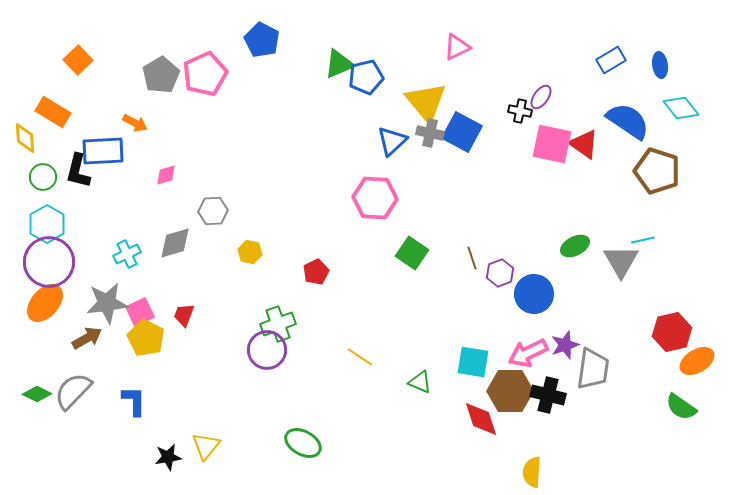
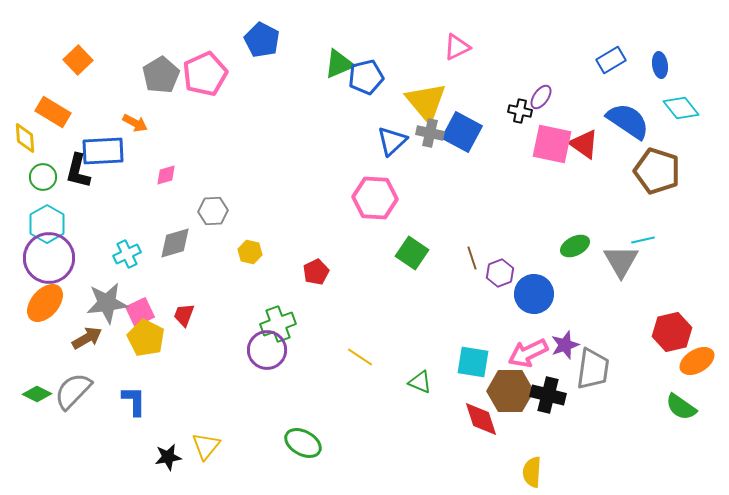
purple circle at (49, 262): moved 4 px up
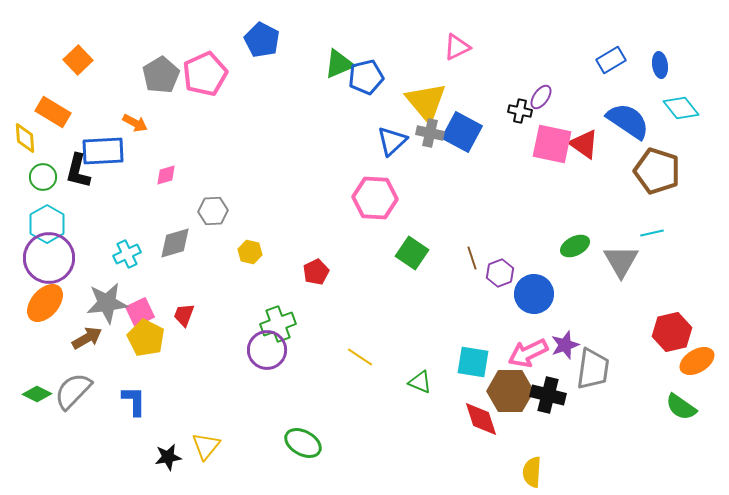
cyan line at (643, 240): moved 9 px right, 7 px up
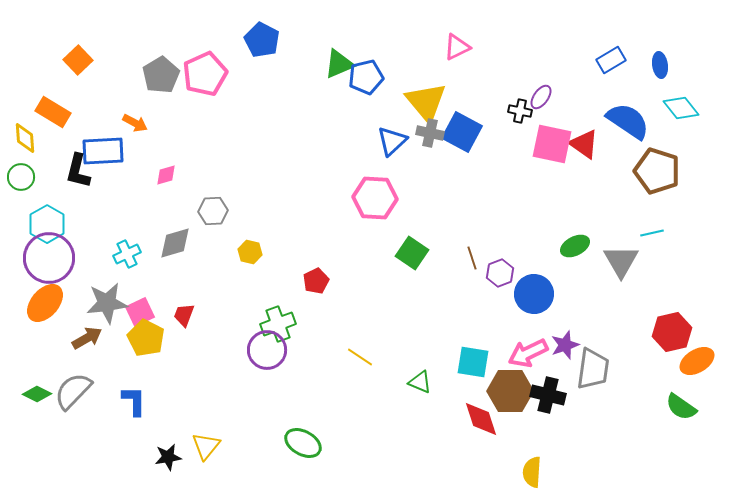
green circle at (43, 177): moved 22 px left
red pentagon at (316, 272): moved 9 px down
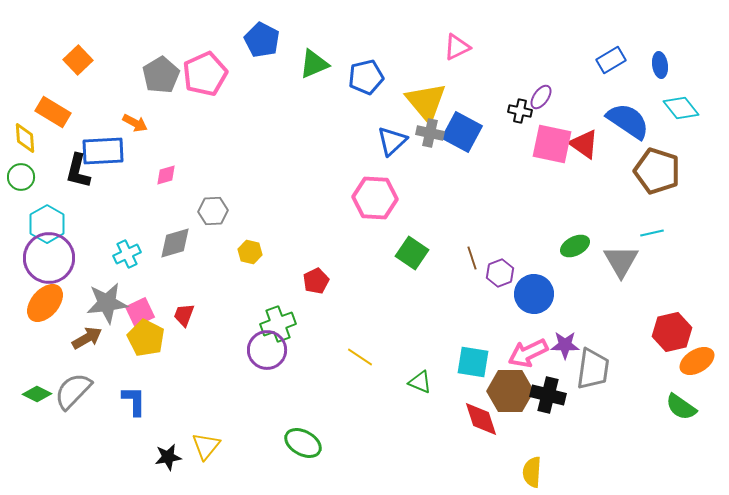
green triangle at (339, 64): moved 25 px left
purple star at (565, 345): rotated 20 degrees clockwise
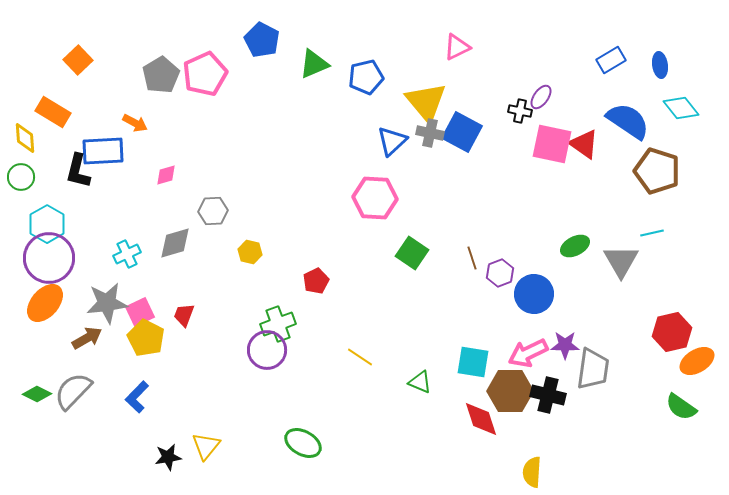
blue L-shape at (134, 401): moved 3 px right, 4 px up; rotated 136 degrees counterclockwise
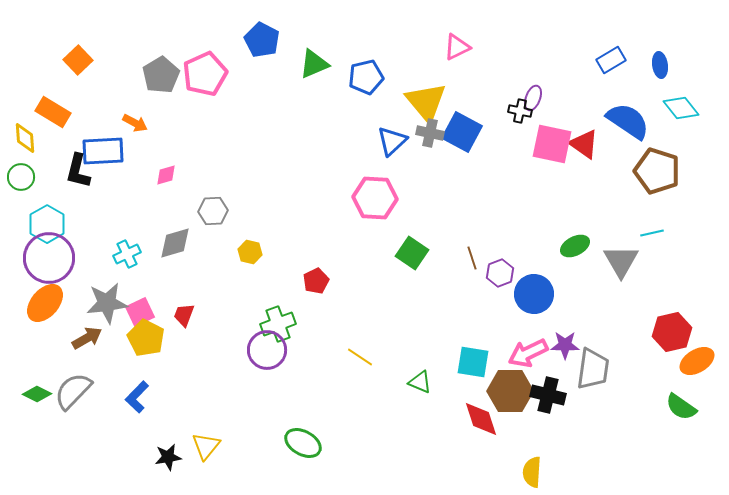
purple ellipse at (541, 97): moved 8 px left, 1 px down; rotated 15 degrees counterclockwise
